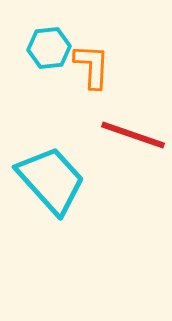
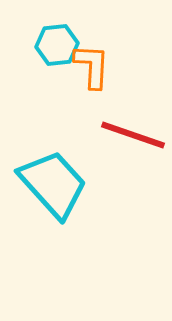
cyan hexagon: moved 8 px right, 3 px up
cyan trapezoid: moved 2 px right, 4 px down
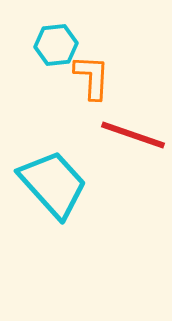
cyan hexagon: moved 1 px left
orange L-shape: moved 11 px down
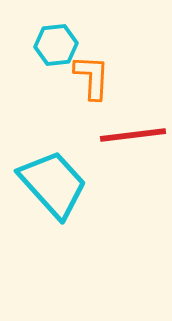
red line: rotated 26 degrees counterclockwise
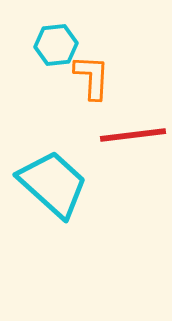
cyan trapezoid: rotated 6 degrees counterclockwise
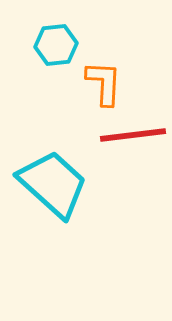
orange L-shape: moved 12 px right, 6 px down
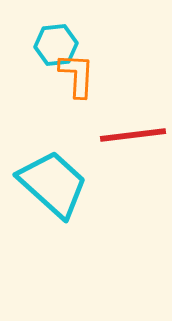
orange L-shape: moved 27 px left, 8 px up
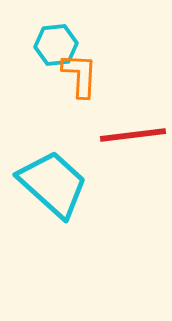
orange L-shape: moved 3 px right
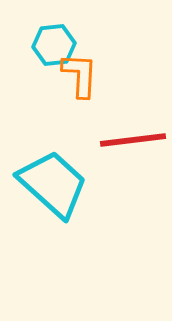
cyan hexagon: moved 2 px left
red line: moved 5 px down
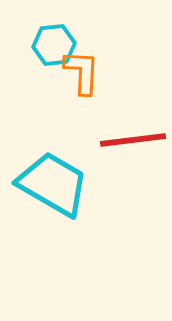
orange L-shape: moved 2 px right, 3 px up
cyan trapezoid: rotated 12 degrees counterclockwise
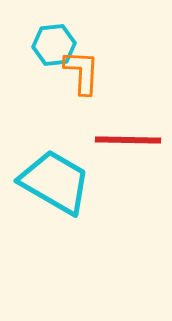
red line: moved 5 px left; rotated 8 degrees clockwise
cyan trapezoid: moved 2 px right, 2 px up
